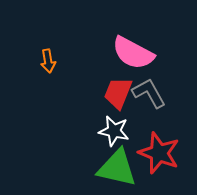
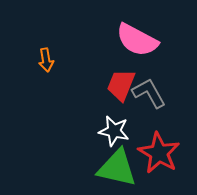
pink semicircle: moved 4 px right, 13 px up
orange arrow: moved 2 px left, 1 px up
red trapezoid: moved 3 px right, 8 px up
red star: rotated 9 degrees clockwise
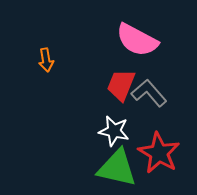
gray L-shape: rotated 12 degrees counterclockwise
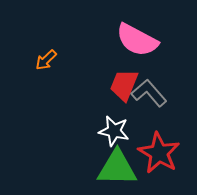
orange arrow: rotated 55 degrees clockwise
red trapezoid: moved 3 px right
green triangle: rotated 12 degrees counterclockwise
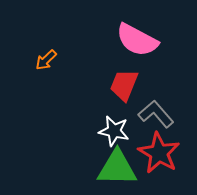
gray L-shape: moved 7 px right, 21 px down
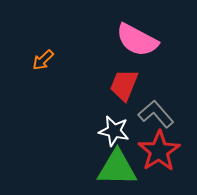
orange arrow: moved 3 px left
red star: moved 2 px up; rotated 9 degrees clockwise
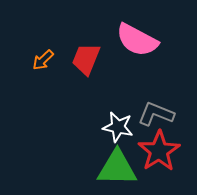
red trapezoid: moved 38 px left, 26 px up
gray L-shape: rotated 27 degrees counterclockwise
white star: moved 4 px right, 4 px up
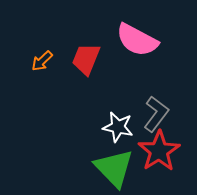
orange arrow: moved 1 px left, 1 px down
gray L-shape: rotated 105 degrees clockwise
green triangle: moved 3 px left; rotated 45 degrees clockwise
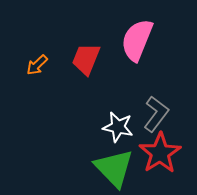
pink semicircle: rotated 84 degrees clockwise
orange arrow: moved 5 px left, 4 px down
red star: moved 1 px right, 2 px down
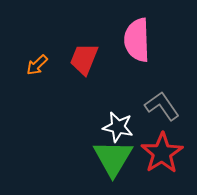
pink semicircle: rotated 24 degrees counterclockwise
red trapezoid: moved 2 px left
gray L-shape: moved 6 px right, 8 px up; rotated 72 degrees counterclockwise
red star: moved 2 px right
green triangle: moved 1 px left, 10 px up; rotated 15 degrees clockwise
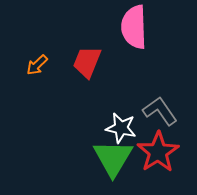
pink semicircle: moved 3 px left, 13 px up
red trapezoid: moved 3 px right, 3 px down
gray L-shape: moved 2 px left, 5 px down
white star: moved 3 px right, 1 px down
red star: moved 4 px left, 1 px up
